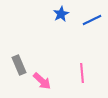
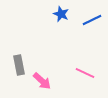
blue star: rotated 21 degrees counterclockwise
gray rectangle: rotated 12 degrees clockwise
pink line: moved 3 px right; rotated 60 degrees counterclockwise
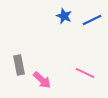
blue star: moved 3 px right, 2 px down
pink arrow: moved 1 px up
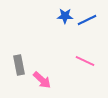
blue star: moved 1 px right; rotated 21 degrees counterclockwise
blue line: moved 5 px left
pink line: moved 12 px up
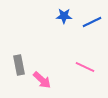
blue star: moved 1 px left
blue line: moved 5 px right, 2 px down
pink line: moved 6 px down
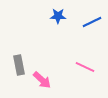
blue star: moved 6 px left
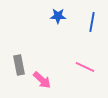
blue line: rotated 54 degrees counterclockwise
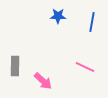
gray rectangle: moved 4 px left, 1 px down; rotated 12 degrees clockwise
pink arrow: moved 1 px right, 1 px down
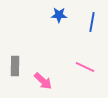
blue star: moved 1 px right, 1 px up
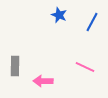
blue star: rotated 21 degrees clockwise
blue line: rotated 18 degrees clockwise
pink arrow: rotated 138 degrees clockwise
